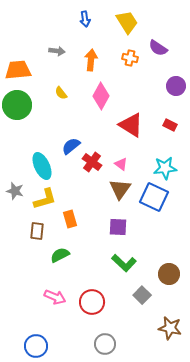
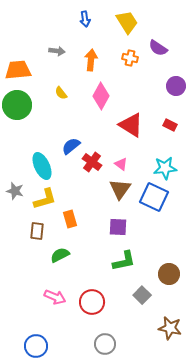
green L-shape: moved 2 px up; rotated 55 degrees counterclockwise
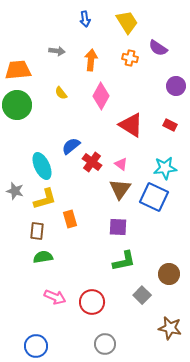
green semicircle: moved 17 px left, 2 px down; rotated 18 degrees clockwise
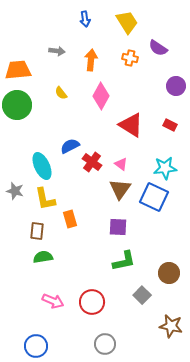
blue semicircle: moved 1 px left; rotated 12 degrees clockwise
yellow L-shape: rotated 95 degrees clockwise
brown circle: moved 1 px up
pink arrow: moved 2 px left, 4 px down
brown star: moved 1 px right, 2 px up
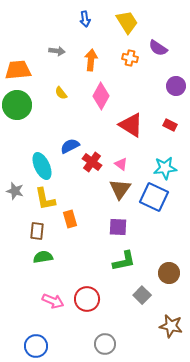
red circle: moved 5 px left, 3 px up
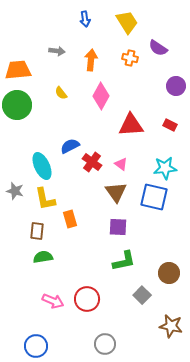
red triangle: rotated 36 degrees counterclockwise
brown triangle: moved 4 px left, 3 px down; rotated 10 degrees counterclockwise
blue square: rotated 12 degrees counterclockwise
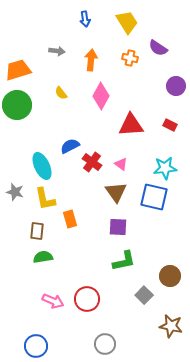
orange trapezoid: rotated 12 degrees counterclockwise
gray star: moved 1 px down
brown circle: moved 1 px right, 3 px down
gray square: moved 2 px right
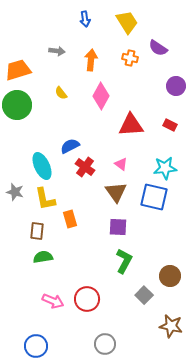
red cross: moved 7 px left, 5 px down
green L-shape: rotated 50 degrees counterclockwise
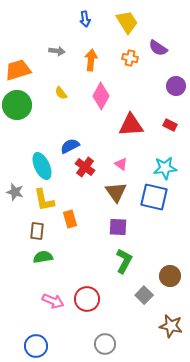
yellow L-shape: moved 1 px left, 1 px down
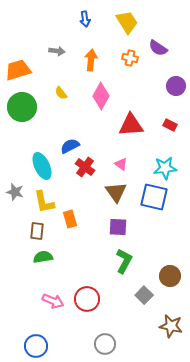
green circle: moved 5 px right, 2 px down
yellow L-shape: moved 2 px down
